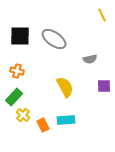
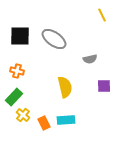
yellow semicircle: rotated 15 degrees clockwise
orange rectangle: moved 1 px right, 2 px up
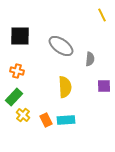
gray ellipse: moved 7 px right, 7 px down
gray semicircle: rotated 72 degrees counterclockwise
yellow semicircle: rotated 10 degrees clockwise
orange rectangle: moved 2 px right, 3 px up
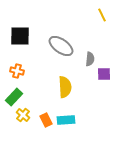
purple square: moved 12 px up
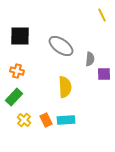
yellow cross: moved 1 px right, 5 px down
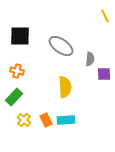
yellow line: moved 3 px right, 1 px down
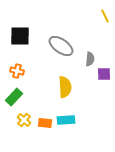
orange rectangle: moved 1 px left, 3 px down; rotated 56 degrees counterclockwise
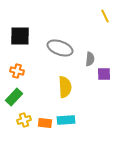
gray ellipse: moved 1 px left, 2 px down; rotated 15 degrees counterclockwise
yellow cross: rotated 32 degrees clockwise
